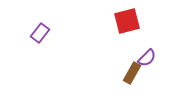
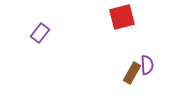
red square: moved 5 px left, 4 px up
purple semicircle: moved 7 px down; rotated 48 degrees counterclockwise
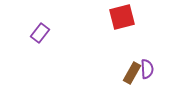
purple semicircle: moved 4 px down
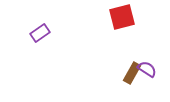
purple rectangle: rotated 18 degrees clockwise
purple semicircle: rotated 54 degrees counterclockwise
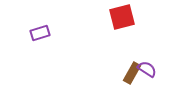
purple rectangle: rotated 18 degrees clockwise
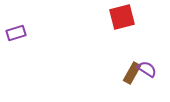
purple rectangle: moved 24 px left
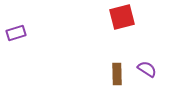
brown rectangle: moved 15 px left, 1 px down; rotated 30 degrees counterclockwise
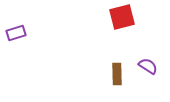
purple semicircle: moved 1 px right, 3 px up
